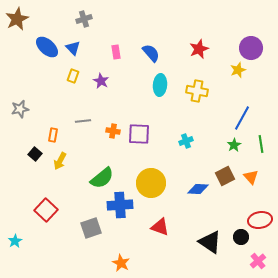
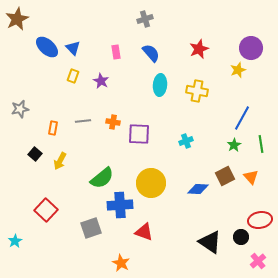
gray cross: moved 61 px right
orange cross: moved 9 px up
orange rectangle: moved 7 px up
red triangle: moved 16 px left, 5 px down
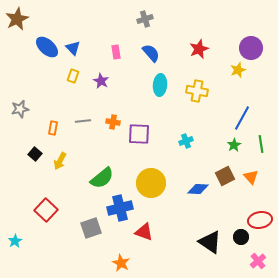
blue cross: moved 3 px down; rotated 10 degrees counterclockwise
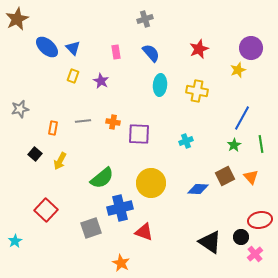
pink cross: moved 3 px left, 7 px up
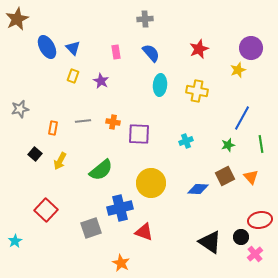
gray cross: rotated 14 degrees clockwise
blue ellipse: rotated 20 degrees clockwise
green star: moved 6 px left; rotated 16 degrees clockwise
green semicircle: moved 1 px left, 8 px up
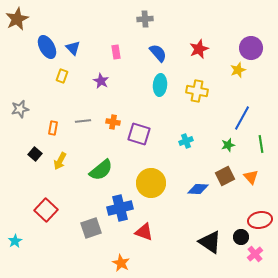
blue semicircle: moved 7 px right
yellow rectangle: moved 11 px left
purple square: rotated 15 degrees clockwise
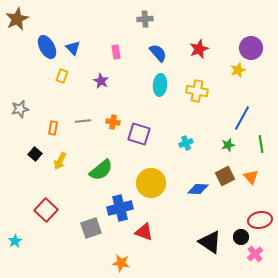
cyan cross: moved 2 px down
orange star: rotated 18 degrees counterclockwise
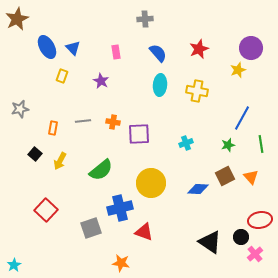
purple square: rotated 20 degrees counterclockwise
cyan star: moved 1 px left, 24 px down
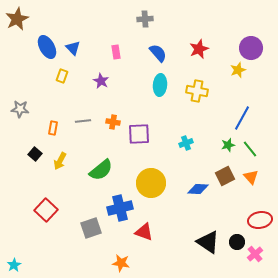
gray star: rotated 18 degrees clockwise
green line: moved 11 px left, 5 px down; rotated 30 degrees counterclockwise
black circle: moved 4 px left, 5 px down
black triangle: moved 2 px left
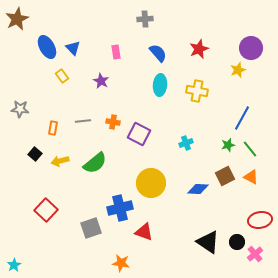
yellow rectangle: rotated 56 degrees counterclockwise
purple square: rotated 30 degrees clockwise
yellow arrow: rotated 48 degrees clockwise
green semicircle: moved 6 px left, 7 px up
orange triangle: rotated 21 degrees counterclockwise
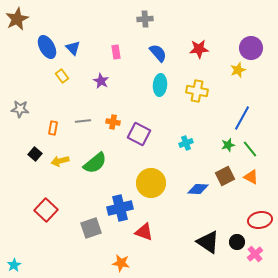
red star: rotated 18 degrees clockwise
